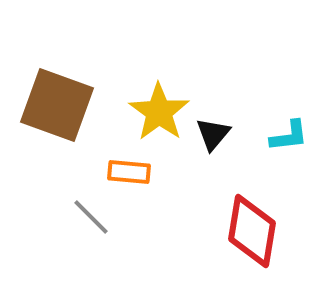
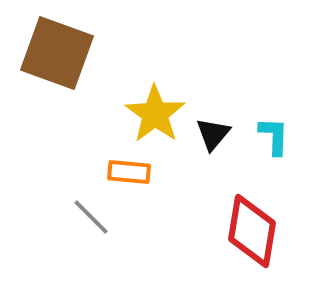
brown square: moved 52 px up
yellow star: moved 4 px left, 2 px down
cyan L-shape: moved 15 px left; rotated 81 degrees counterclockwise
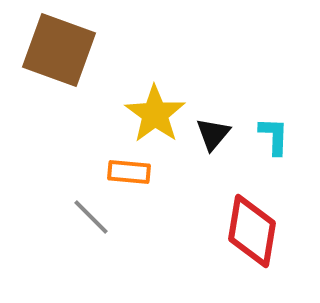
brown square: moved 2 px right, 3 px up
